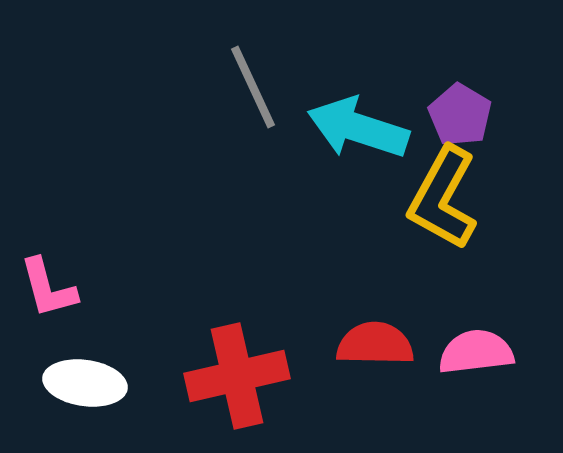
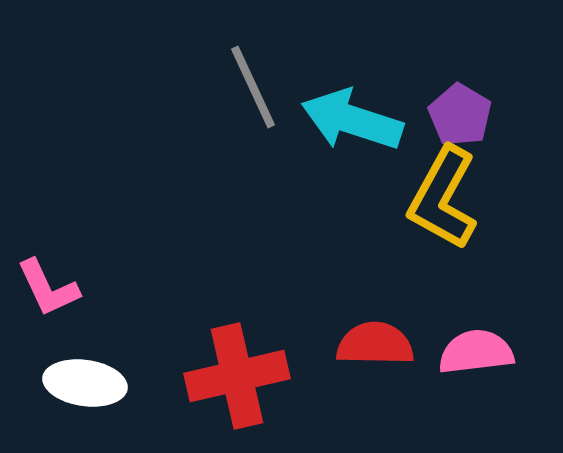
cyan arrow: moved 6 px left, 8 px up
pink L-shape: rotated 10 degrees counterclockwise
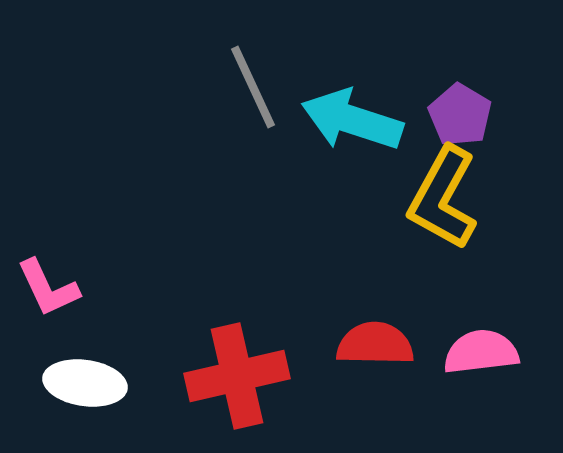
pink semicircle: moved 5 px right
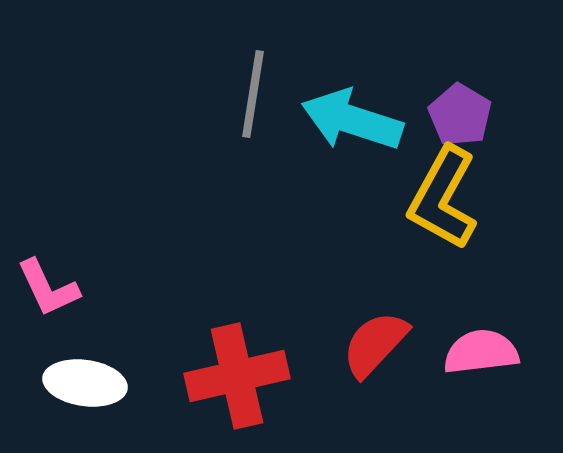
gray line: moved 7 px down; rotated 34 degrees clockwise
red semicircle: rotated 48 degrees counterclockwise
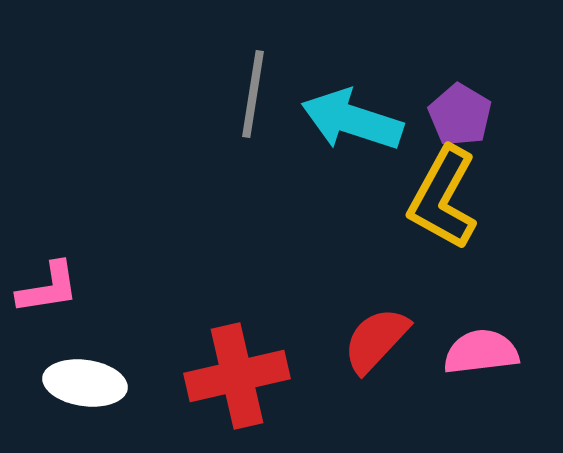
pink L-shape: rotated 74 degrees counterclockwise
red semicircle: moved 1 px right, 4 px up
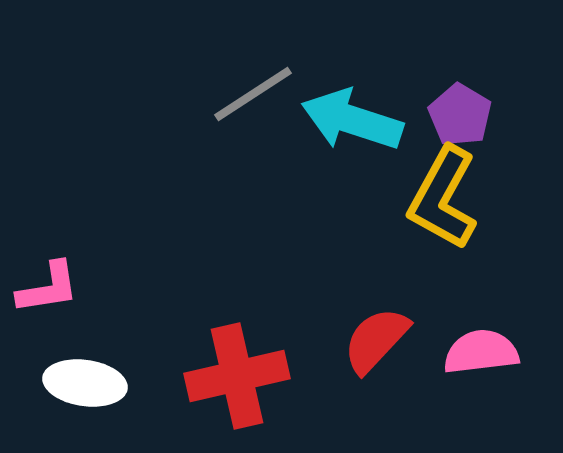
gray line: rotated 48 degrees clockwise
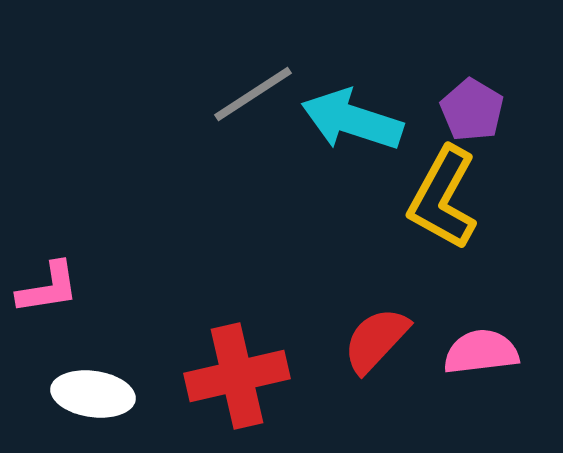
purple pentagon: moved 12 px right, 5 px up
white ellipse: moved 8 px right, 11 px down
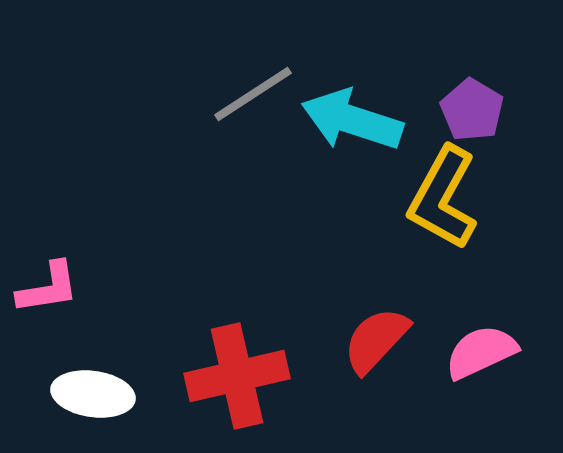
pink semicircle: rotated 18 degrees counterclockwise
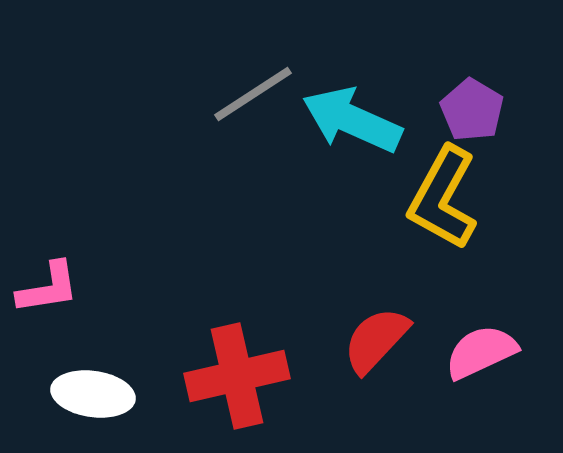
cyan arrow: rotated 6 degrees clockwise
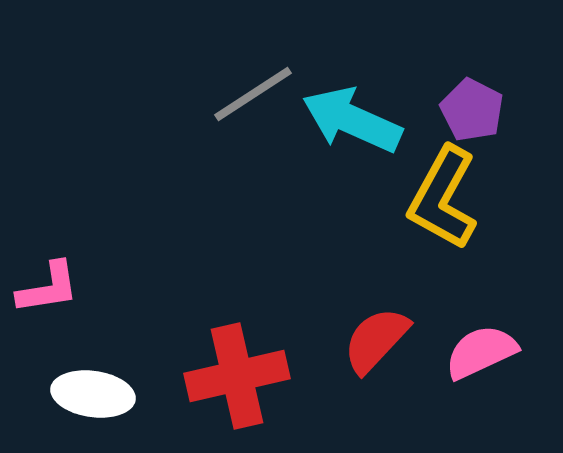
purple pentagon: rotated 4 degrees counterclockwise
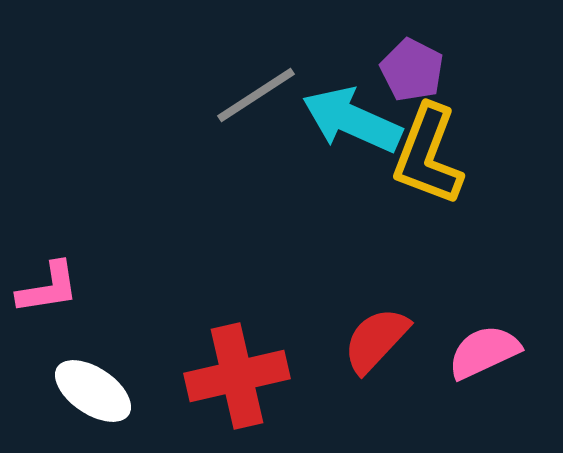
gray line: moved 3 px right, 1 px down
purple pentagon: moved 60 px left, 40 px up
yellow L-shape: moved 15 px left, 43 px up; rotated 8 degrees counterclockwise
pink semicircle: moved 3 px right
white ellipse: moved 3 px up; rotated 26 degrees clockwise
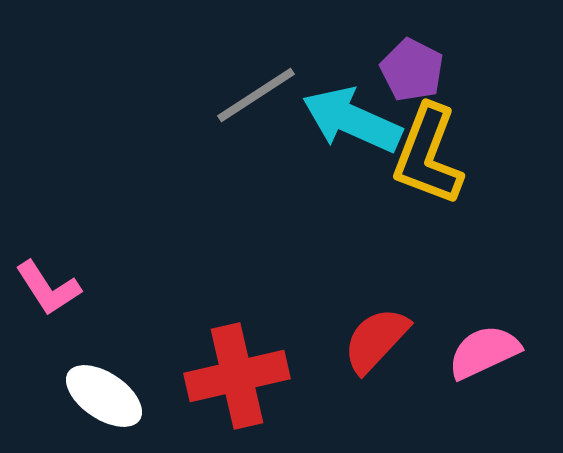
pink L-shape: rotated 66 degrees clockwise
white ellipse: moved 11 px right, 5 px down
